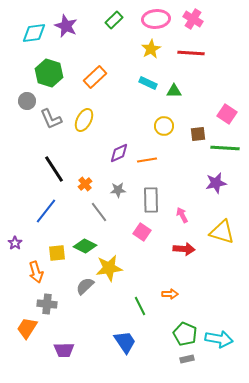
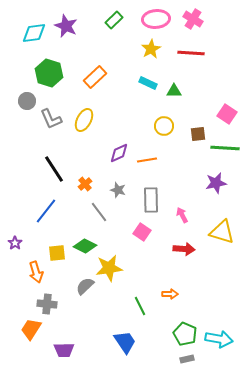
gray star at (118, 190): rotated 21 degrees clockwise
orange trapezoid at (27, 328): moved 4 px right, 1 px down
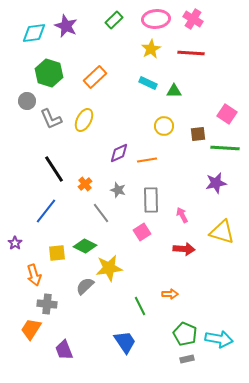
gray line at (99, 212): moved 2 px right, 1 px down
pink square at (142, 232): rotated 24 degrees clockwise
orange arrow at (36, 272): moved 2 px left, 3 px down
purple trapezoid at (64, 350): rotated 70 degrees clockwise
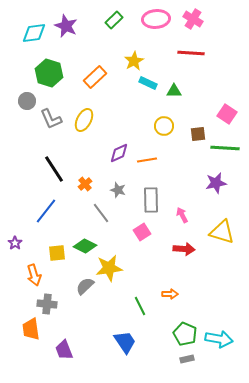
yellow star at (151, 49): moved 17 px left, 12 px down
orange trapezoid at (31, 329): rotated 40 degrees counterclockwise
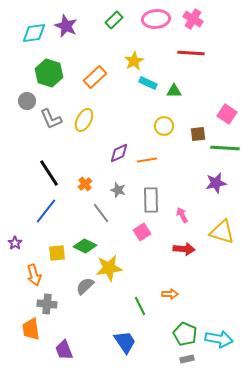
black line at (54, 169): moved 5 px left, 4 px down
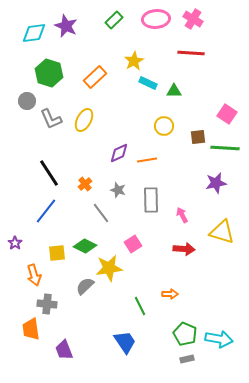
brown square at (198, 134): moved 3 px down
pink square at (142, 232): moved 9 px left, 12 px down
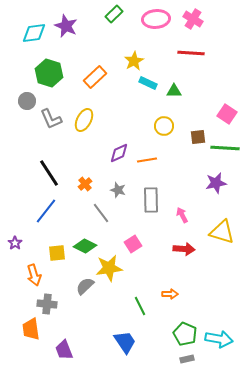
green rectangle at (114, 20): moved 6 px up
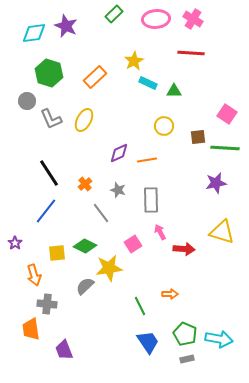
pink arrow at (182, 215): moved 22 px left, 17 px down
blue trapezoid at (125, 342): moved 23 px right
